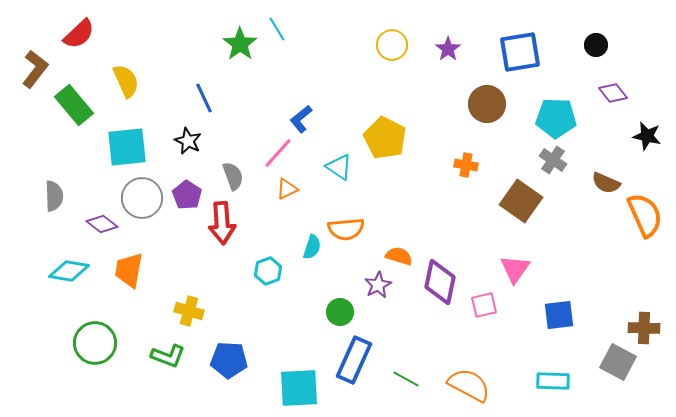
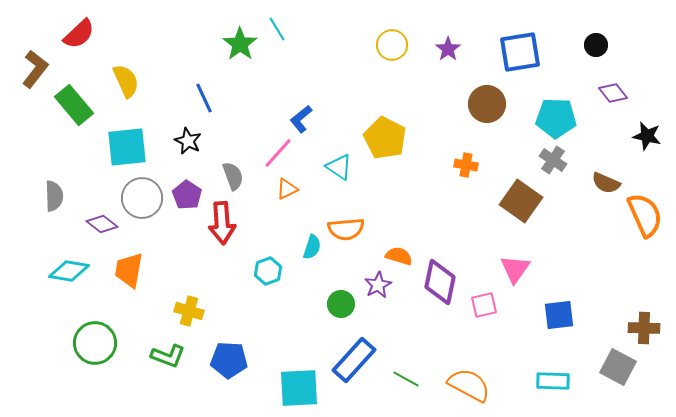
green circle at (340, 312): moved 1 px right, 8 px up
blue rectangle at (354, 360): rotated 18 degrees clockwise
gray square at (618, 362): moved 5 px down
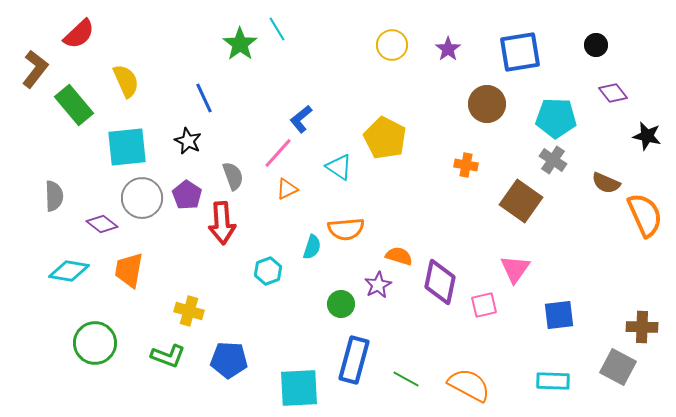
brown cross at (644, 328): moved 2 px left, 1 px up
blue rectangle at (354, 360): rotated 27 degrees counterclockwise
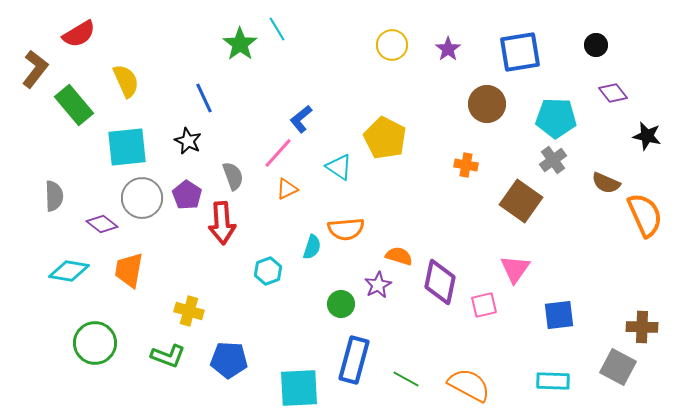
red semicircle at (79, 34): rotated 12 degrees clockwise
gray cross at (553, 160): rotated 20 degrees clockwise
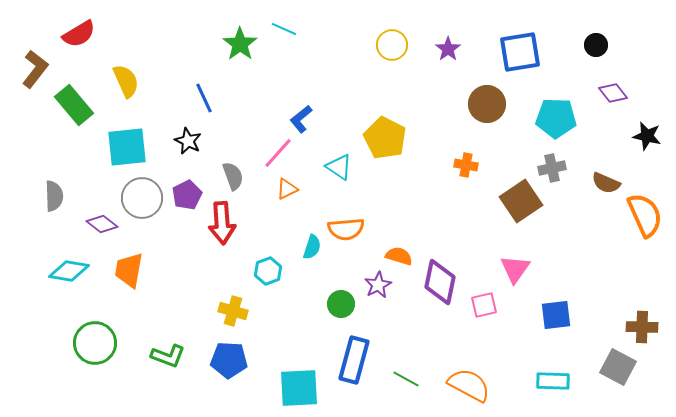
cyan line at (277, 29): moved 7 px right; rotated 35 degrees counterclockwise
gray cross at (553, 160): moved 1 px left, 8 px down; rotated 24 degrees clockwise
purple pentagon at (187, 195): rotated 12 degrees clockwise
brown square at (521, 201): rotated 21 degrees clockwise
yellow cross at (189, 311): moved 44 px right
blue square at (559, 315): moved 3 px left
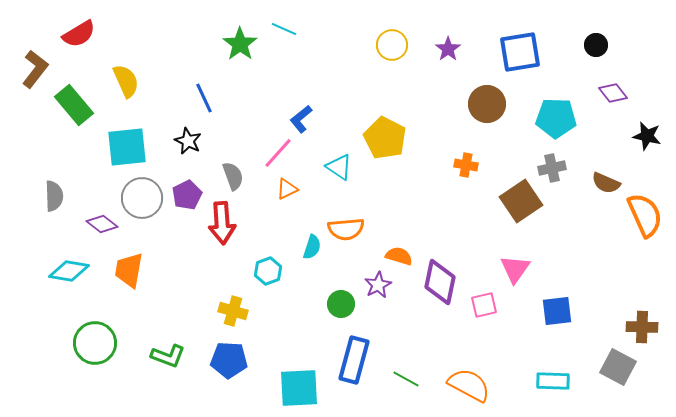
blue square at (556, 315): moved 1 px right, 4 px up
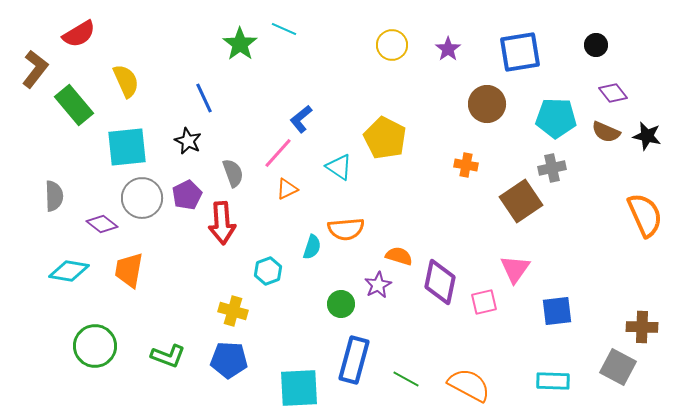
gray semicircle at (233, 176): moved 3 px up
brown semicircle at (606, 183): moved 51 px up
pink square at (484, 305): moved 3 px up
green circle at (95, 343): moved 3 px down
